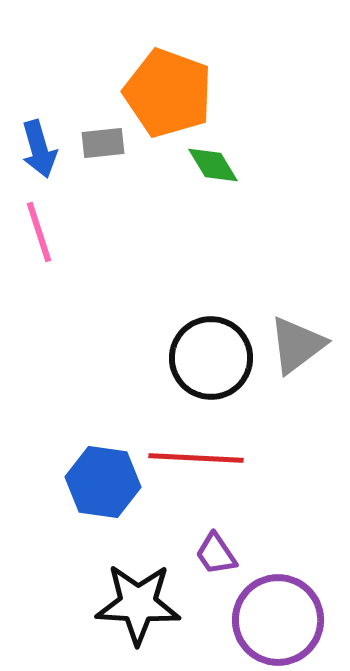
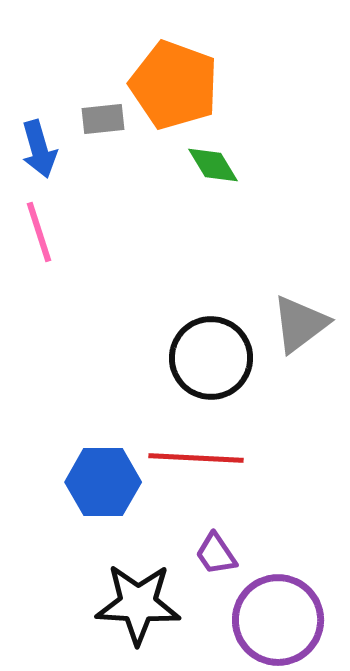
orange pentagon: moved 6 px right, 8 px up
gray rectangle: moved 24 px up
gray triangle: moved 3 px right, 21 px up
blue hexagon: rotated 8 degrees counterclockwise
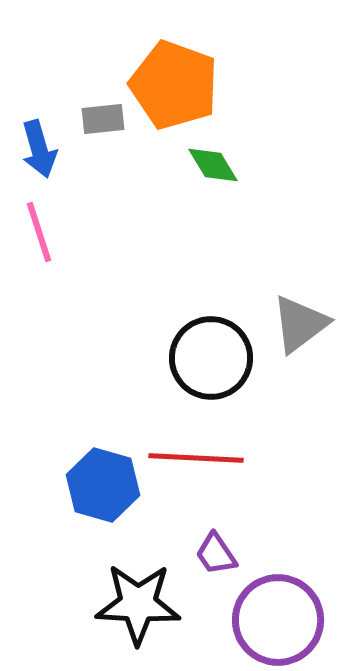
blue hexagon: moved 3 px down; rotated 16 degrees clockwise
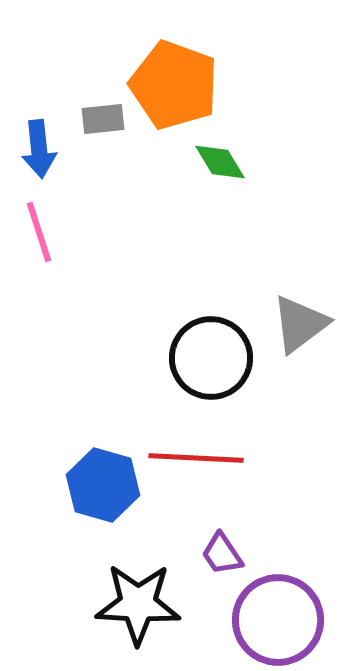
blue arrow: rotated 10 degrees clockwise
green diamond: moved 7 px right, 3 px up
purple trapezoid: moved 6 px right
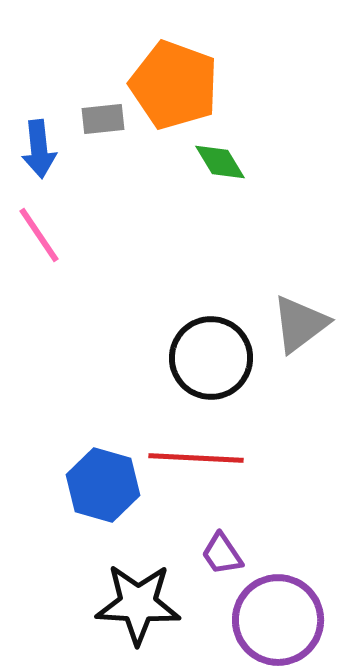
pink line: moved 3 px down; rotated 16 degrees counterclockwise
